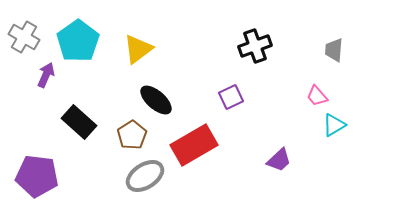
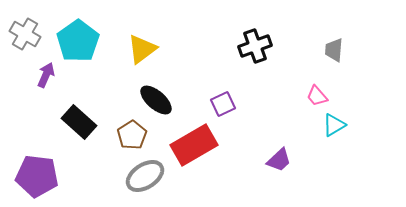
gray cross: moved 1 px right, 3 px up
yellow triangle: moved 4 px right
purple square: moved 8 px left, 7 px down
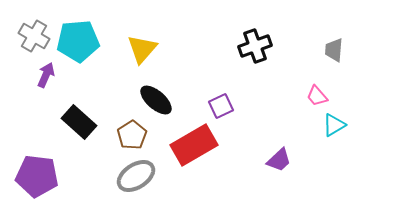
gray cross: moved 9 px right, 2 px down
cyan pentagon: rotated 30 degrees clockwise
yellow triangle: rotated 12 degrees counterclockwise
purple square: moved 2 px left, 2 px down
gray ellipse: moved 9 px left
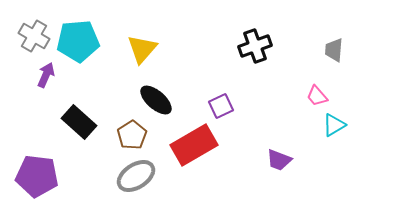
purple trapezoid: rotated 64 degrees clockwise
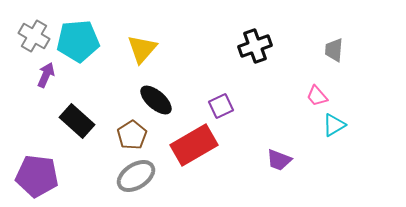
black rectangle: moved 2 px left, 1 px up
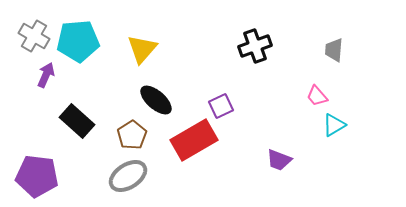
red rectangle: moved 5 px up
gray ellipse: moved 8 px left
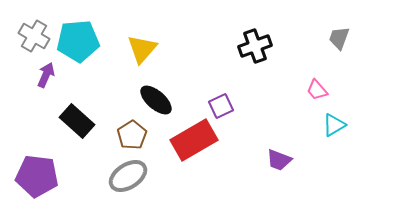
gray trapezoid: moved 5 px right, 12 px up; rotated 15 degrees clockwise
pink trapezoid: moved 6 px up
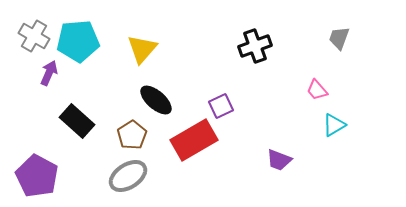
purple arrow: moved 3 px right, 2 px up
purple pentagon: rotated 21 degrees clockwise
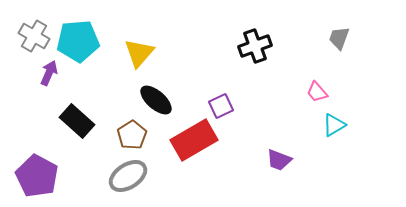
yellow triangle: moved 3 px left, 4 px down
pink trapezoid: moved 2 px down
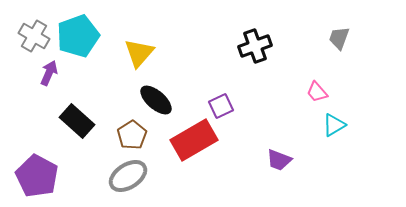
cyan pentagon: moved 5 px up; rotated 15 degrees counterclockwise
